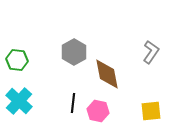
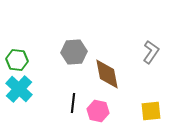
gray hexagon: rotated 25 degrees clockwise
cyan cross: moved 12 px up
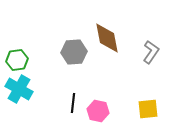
green hexagon: rotated 15 degrees counterclockwise
brown diamond: moved 36 px up
cyan cross: rotated 12 degrees counterclockwise
yellow square: moved 3 px left, 2 px up
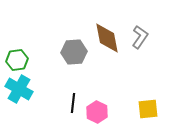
gray L-shape: moved 11 px left, 15 px up
pink hexagon: moved 1 px left, 1 px down; rotated 15 degrees clockwise
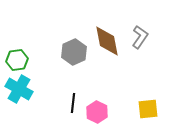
brown diamond: moved 3 px down
gray hexagon: rotated 20 degrees counterclockwise
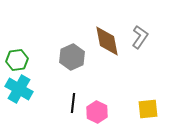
gray hexagon: moved 2 px left, 5 px down
